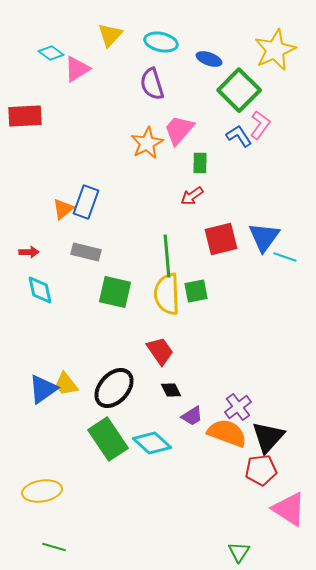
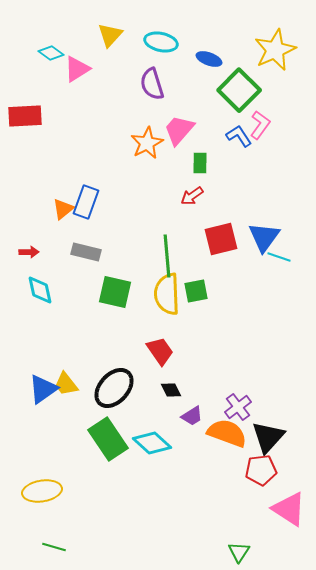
cyan line at (285, 257): moved 6 px left
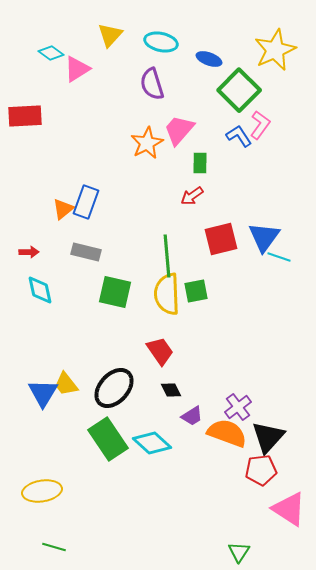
blue triangle at (43, 389): moved 4 px down; rotated 24 degrees counterclockwise
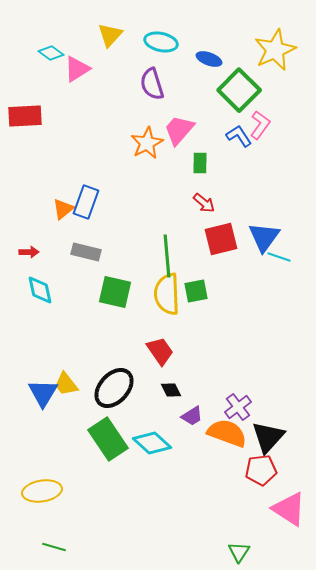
red arrow at (192, 196): moved 12 px right, 7 px down; rotated 105 degrees counterclockwise
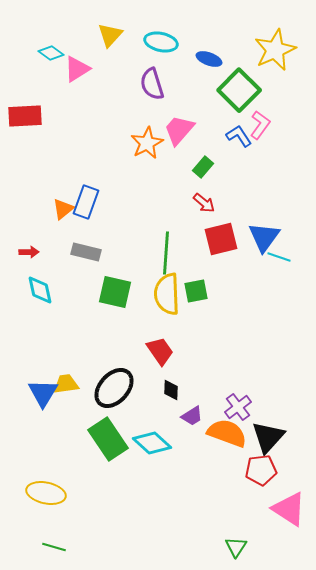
green rectangle at (200, 163): moved 3 px right, 4 px down; rotated 40 degrees clockwise
green line at (167, 256): moved 1 px left, 3 px up; rotated 9 degrees clockwise
yellow trapezoid at (66, 384): rotated 120 degrees clockwise
black diamond at (171, 390): rotated 30 degrees clockwise
yellow ellipse at (42, 491): moved 4 px right, 2 px down; rotated 21 degrees clockwise
green triangle at (239, 552): moved 3 px left, 5 px up
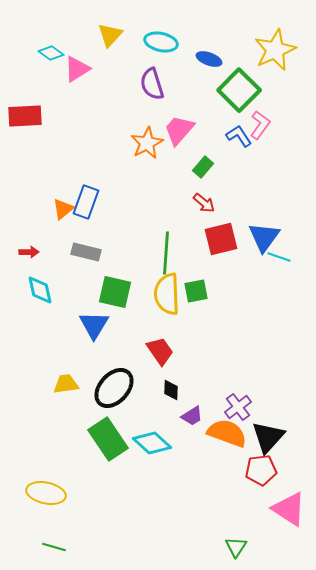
blue triangle at (43, 393): moved 51 px right, 68 px up
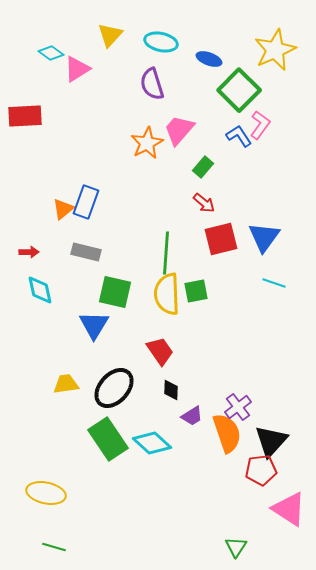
cyan line at (279, 257): moved 5 px left, 26 px down
orange semicircle at (227, 433): rotated 51 degrees clockwise
black triangle at (268, 437): moved 3 px right, 4 px down
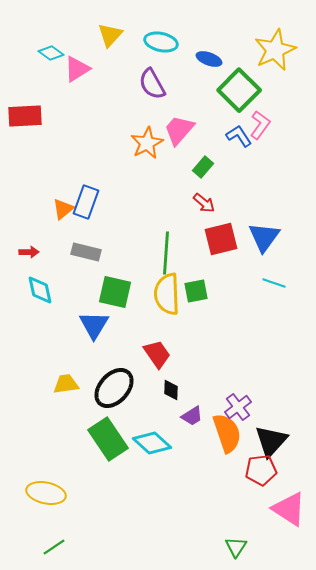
purple semicircle at (152, 84): rotated 12 degrees counterclockwise
red trapezoid at (160, 351): moved 3 px left, 3 px down
green line at (54, 547): rotated 50 degrees counterclockwise
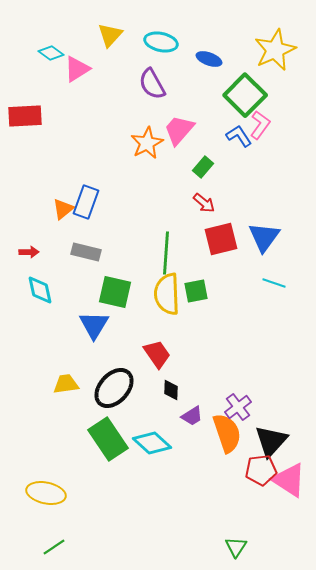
green square at (239, 90): moved 6 px right, 5 px down
pink triangle at (289, 509): moved 29 px up
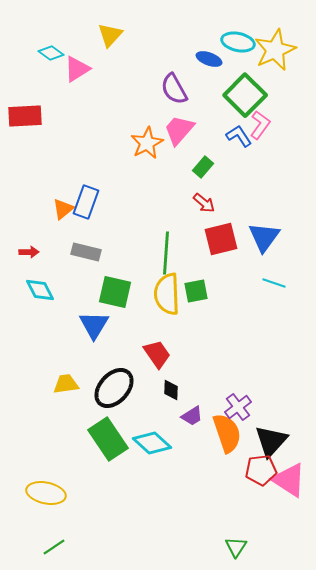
cyan ellipse at (161, 42): moved 77 px right
purple semicircle at (152, 84): moved 22 px right, 5 px down
cyan diamond at (40, 290): rotated 16 degrees counterclockwise
